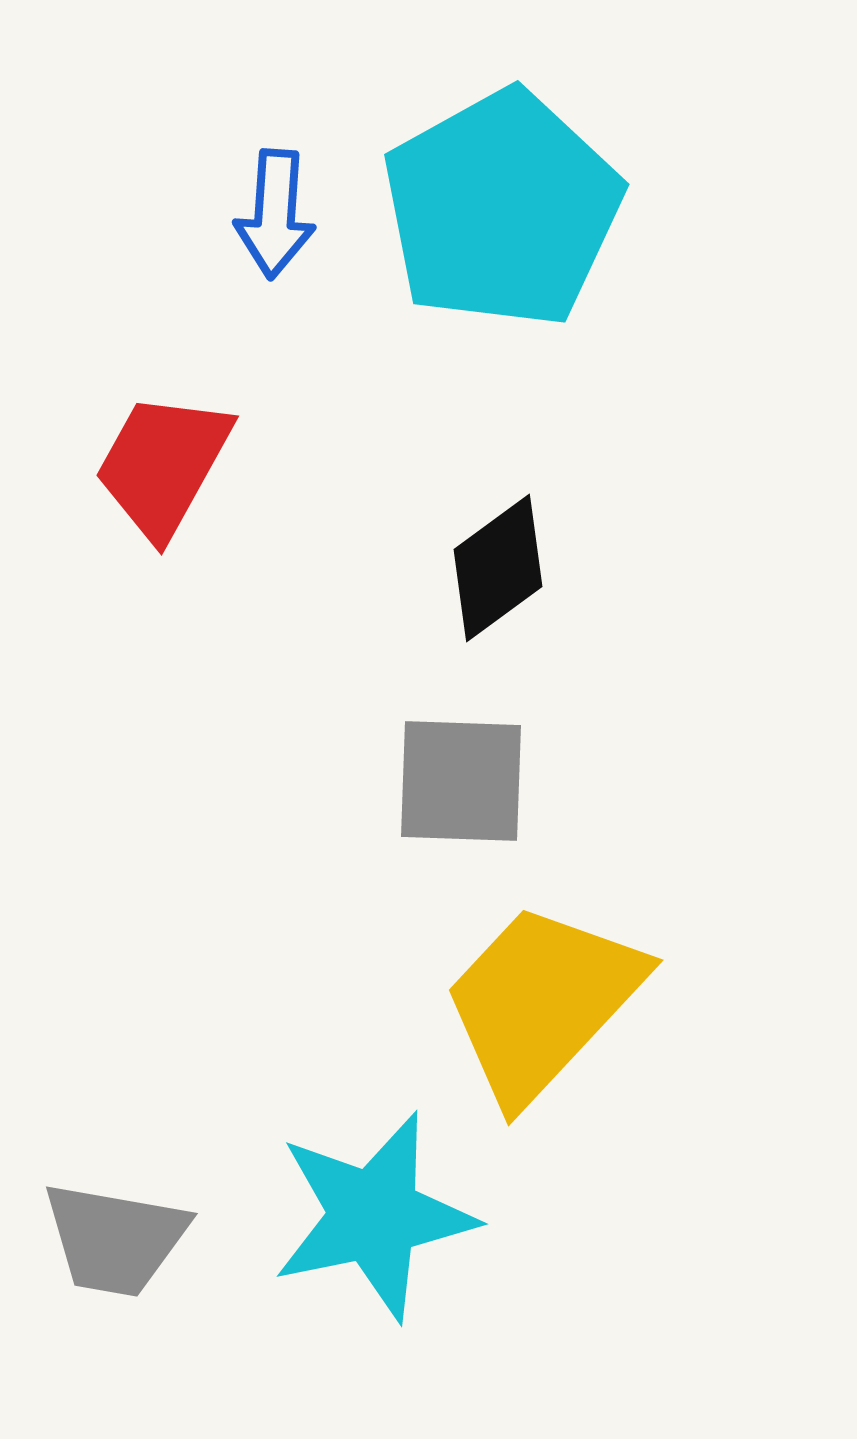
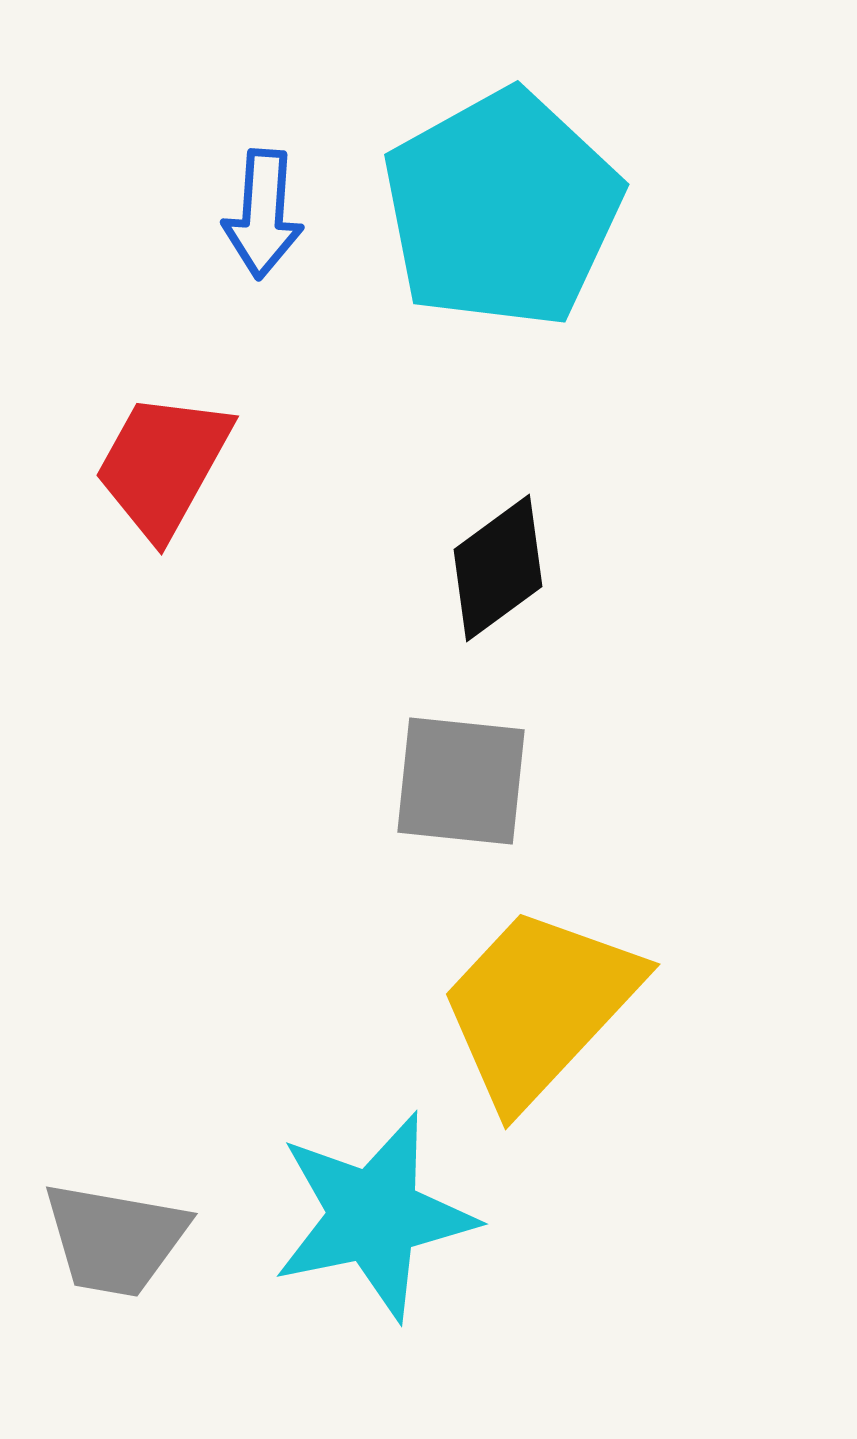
blue arrow: moved 12 px left
gray square: rotated 4 degrees clockwise
yellow trapezoid: moved 3 px left, 4 px down
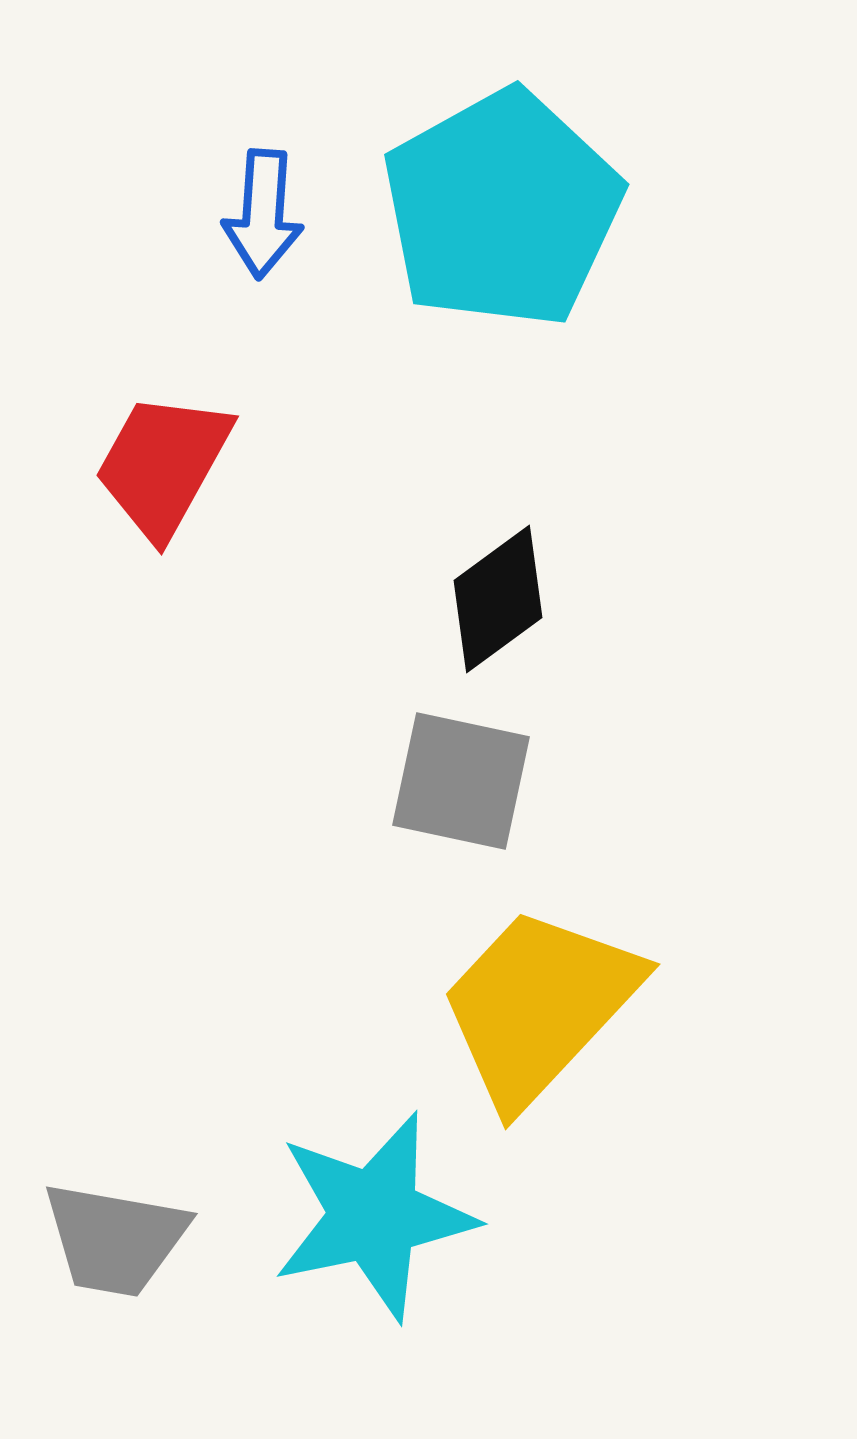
black diamond: moved 31 px down
gray square: rotated 6 degrees clockwise
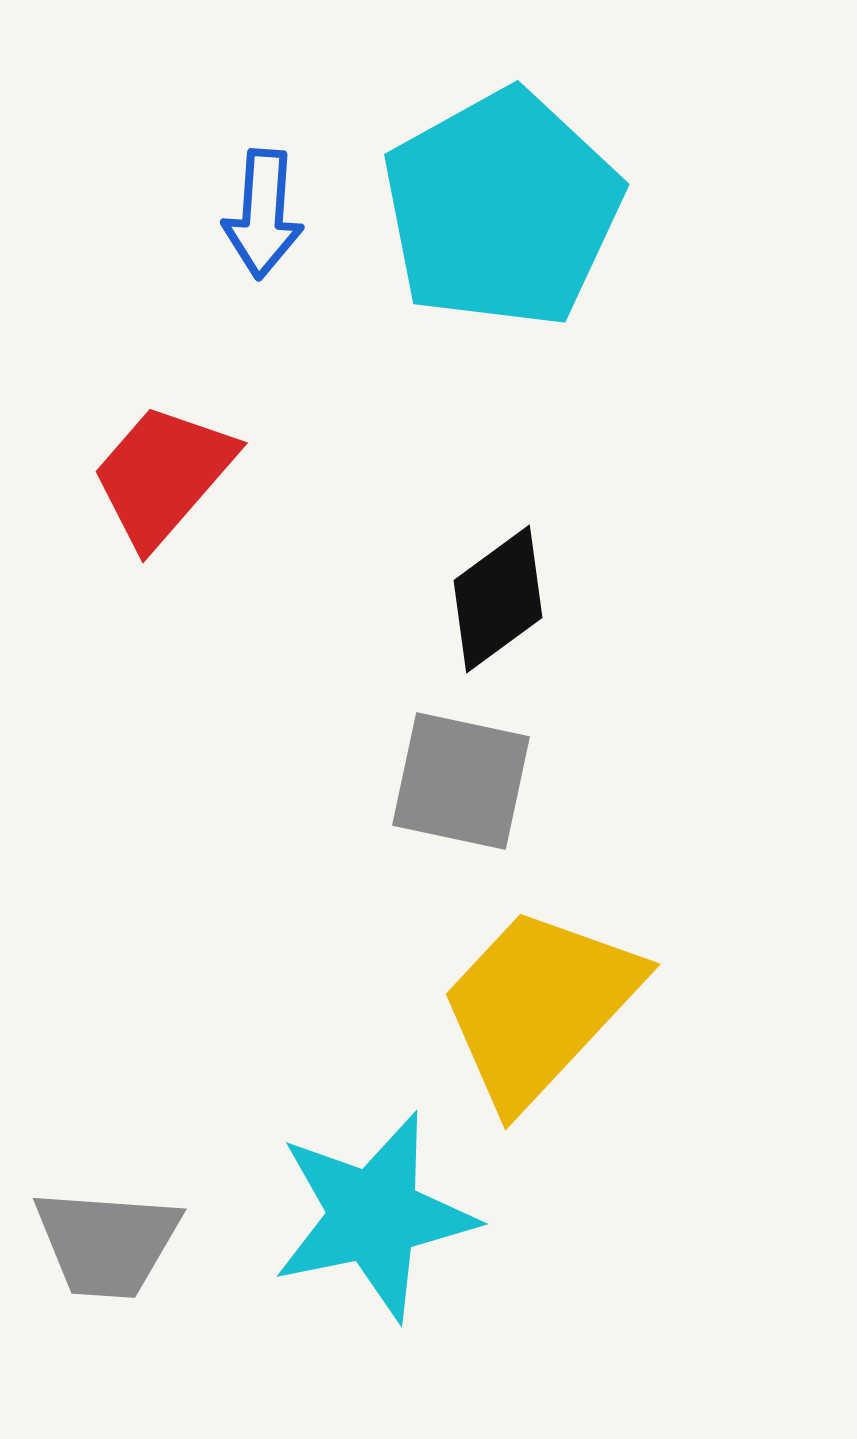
red trapezoid: moved 10 px down; rotated 12 degrees clockwise
gray trapezoid: moved 8 px left, 4 px down; rotated 6 degrees counterclockwise
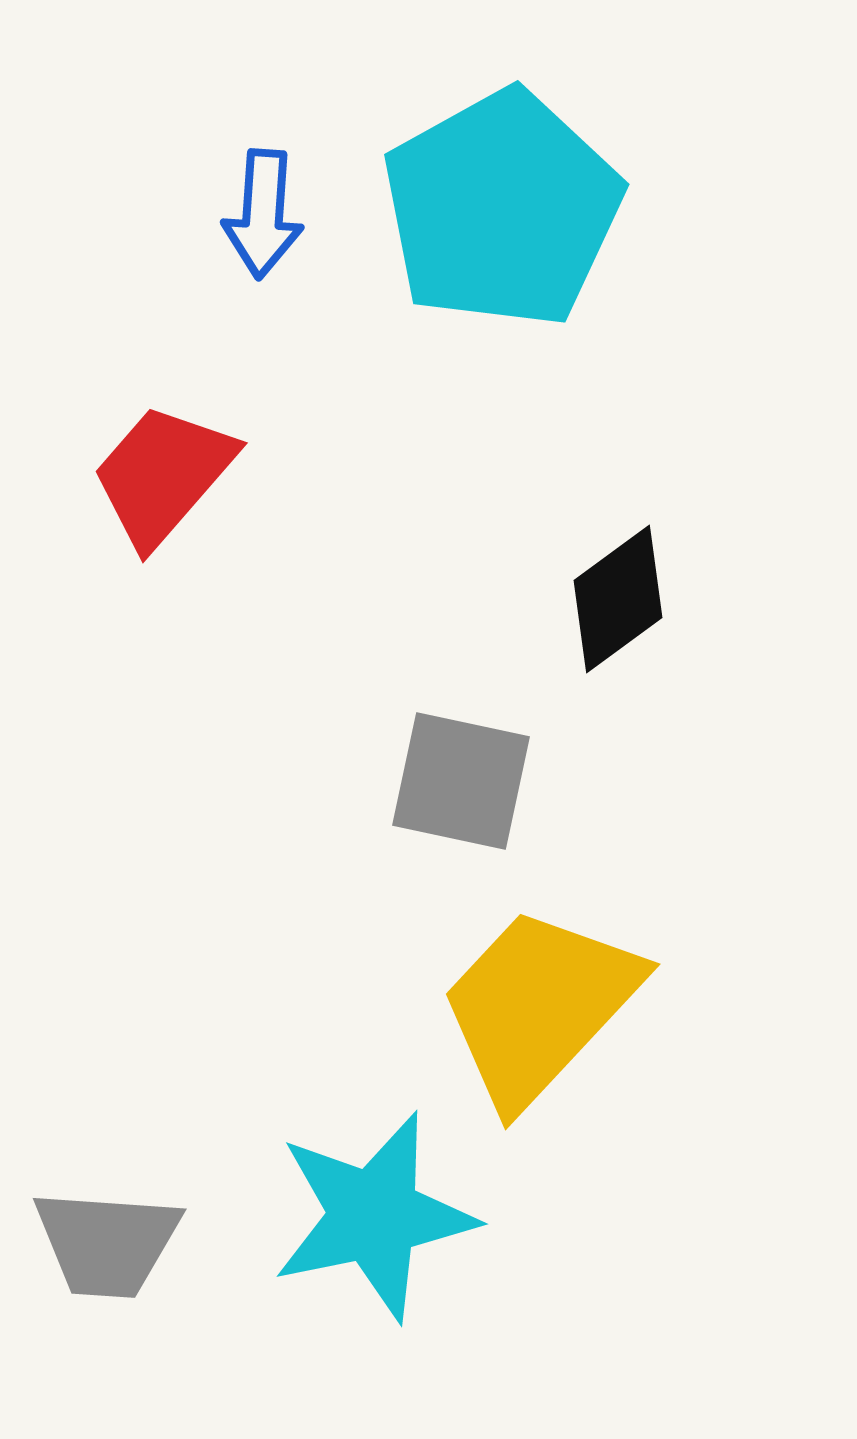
black diamond: moved 120 px right
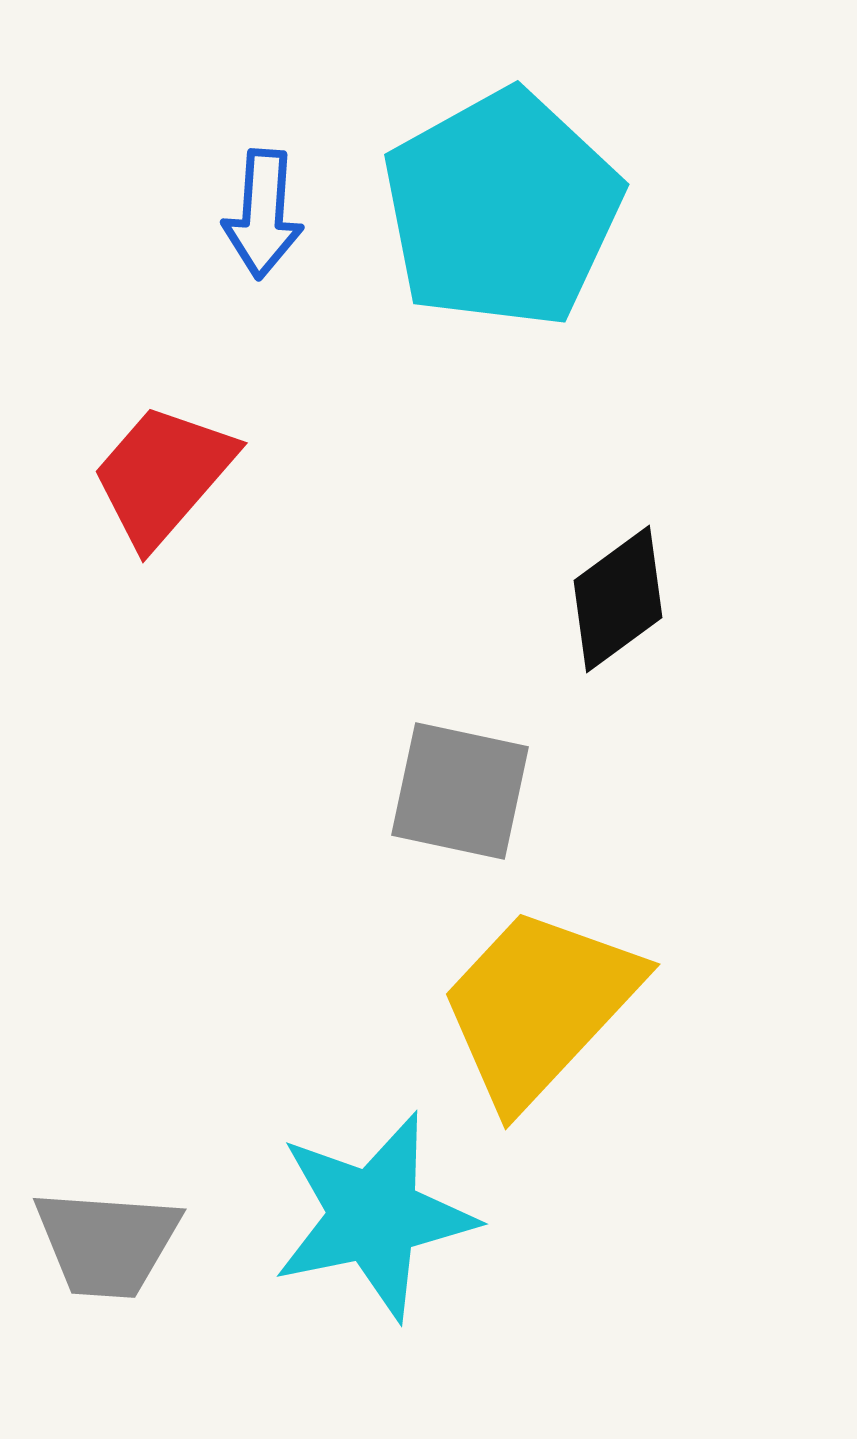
gray square: moved 1 px left, 10 px down
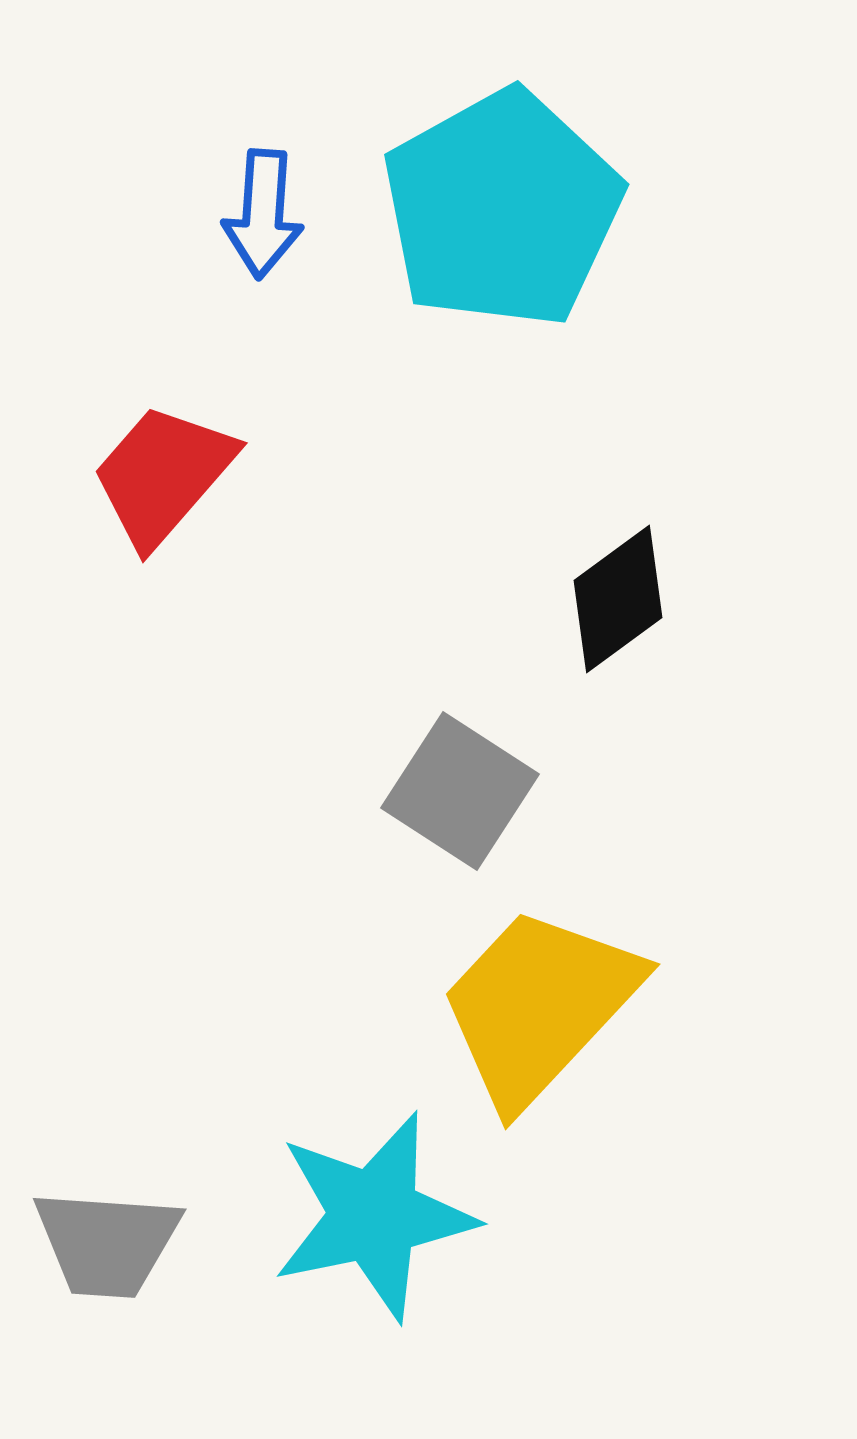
gray square: rotated 21 degrees clockwise
